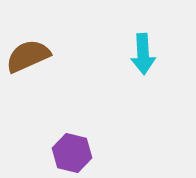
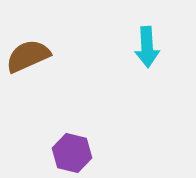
cyan arrow: moved 4 px right, 7 px up
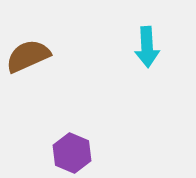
purple hexagon: rotated 9 degrees clockwise
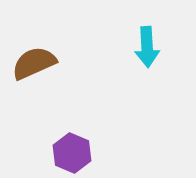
brown semicircle: moved 6 px right, 7 px down
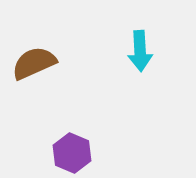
cyan arrow: moved 7 px left, 4 px down
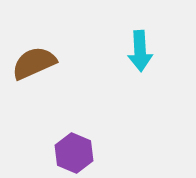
purple hexagon: moved 2 px right
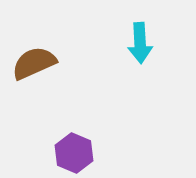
cyan arrow: moved 8 px up
